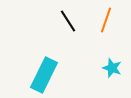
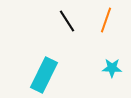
black line: moved 1 px left
cyan star: rotated 18 degrees counterclockwise
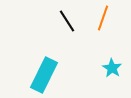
orange line: moved 3 px left, 2 px up
cyan star: rotated 30 degrees clockwise
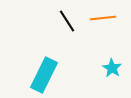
orange line: rotated 65 degrees clockwise
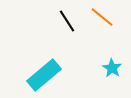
orange line: moved 1 px left, 1 px up; rotated 45 degrees clockwise
cyan rectangle: rotated 24 degrees clockwise
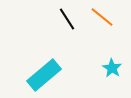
black line: moved 2 px up
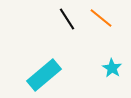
orange line: moved 1 px left, 1 px down
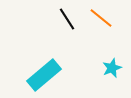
cyan star: rotated 18 degrees clockwise
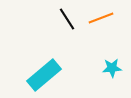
orange line: rotated 60 degrees counterclockwise
cyan star: rotated 18 degrees clockwise
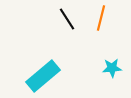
orange line: rotated 55 degrees counterclockwise
cyan rectangle: moved 1 px left, 1 px down
